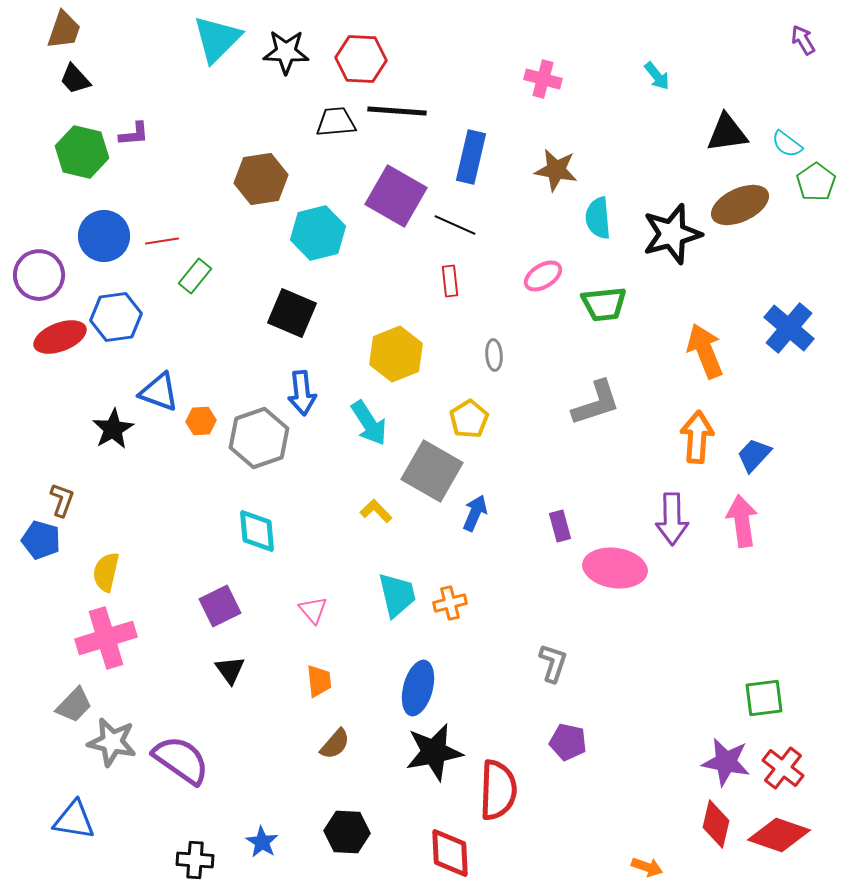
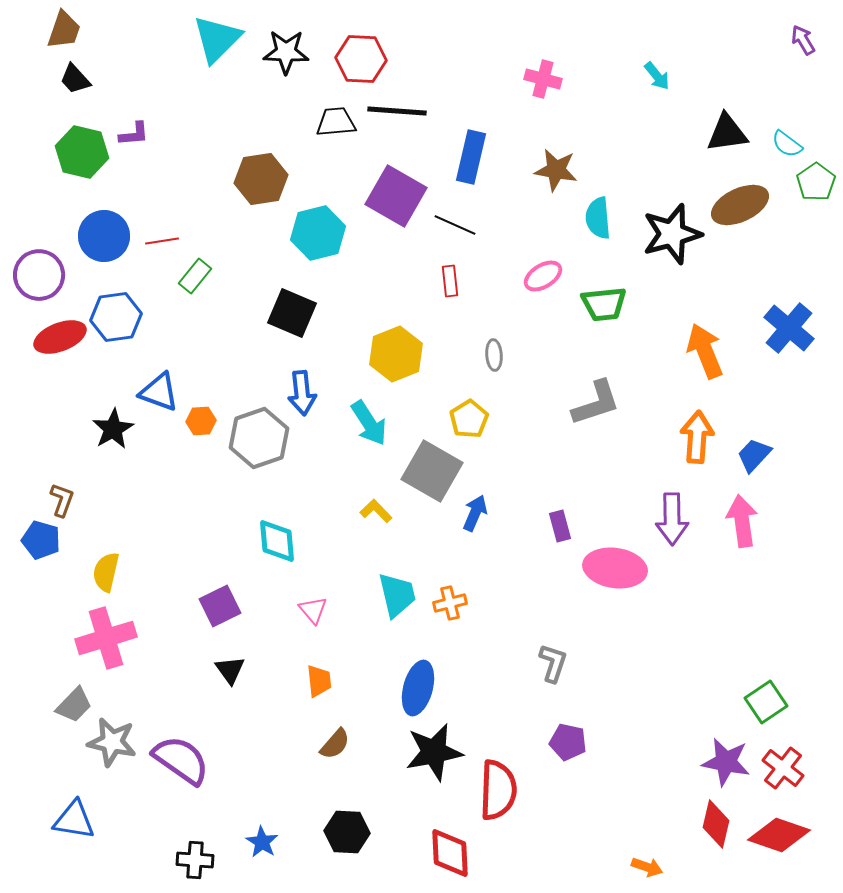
cyan diamond at (257, 531): moved 20 px right, 10 px down
green square at (764, 698): moved 2 px right, 4 px down; rotated 27 degrees counterclockwise
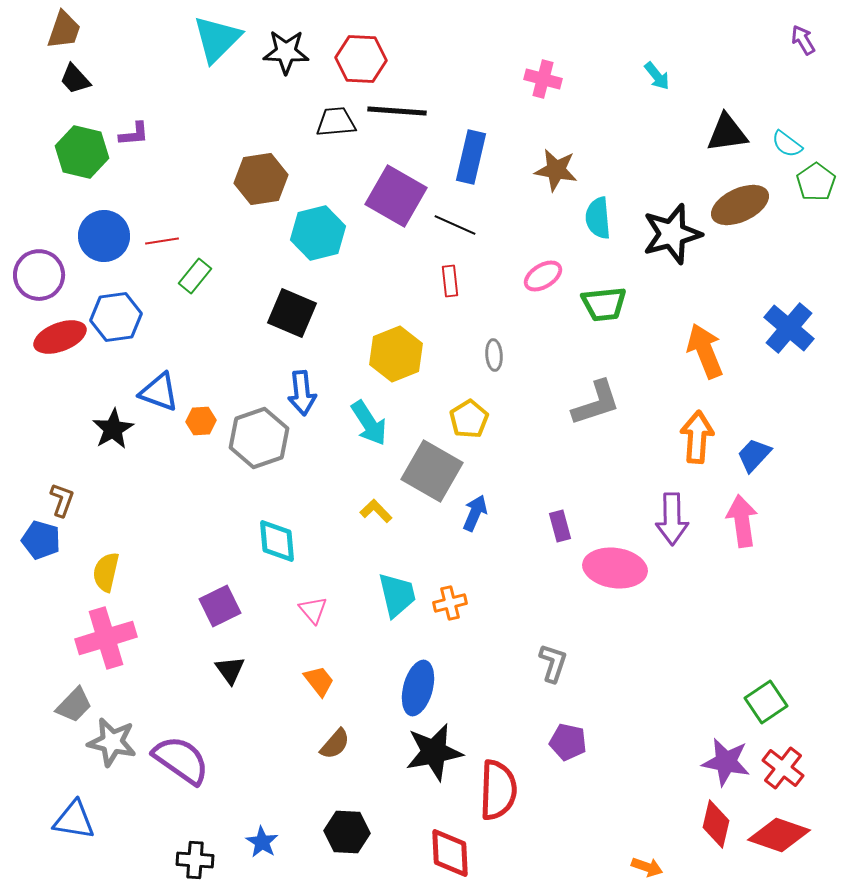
orange trapezoid at (319, 681): rotated 32 degrees counterclockwise
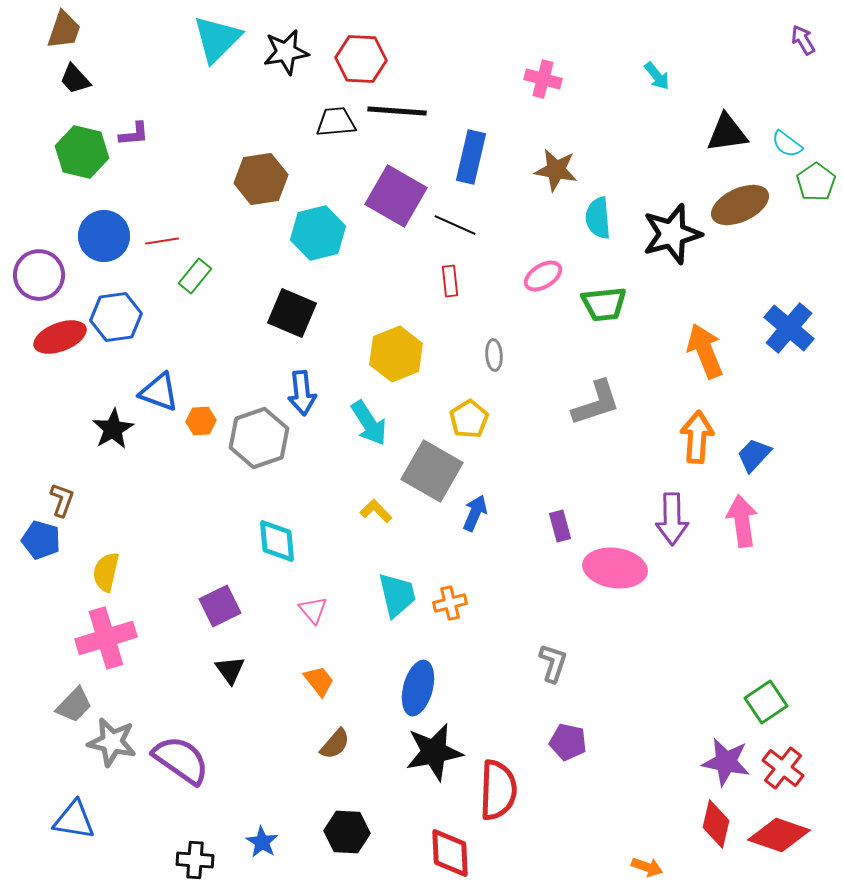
black star at (286, 52): rotated 12 degrees counterclockwise
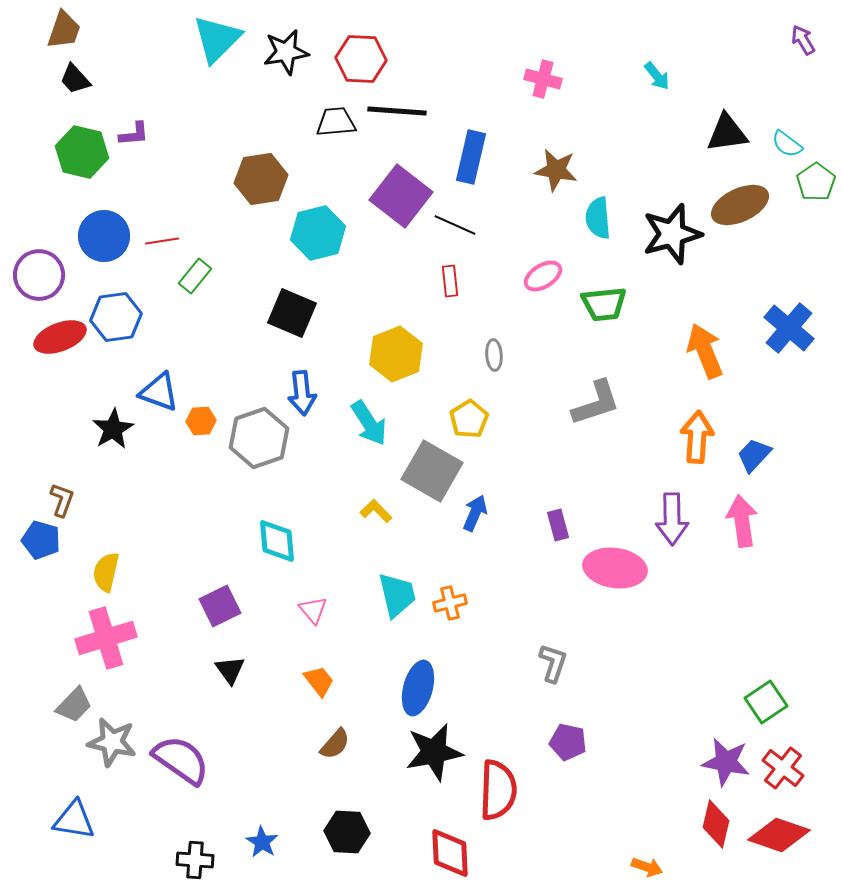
purple square at (396, 196): moved 5 px right; rotated 8 degrees clockwise
purple rectangle at (560, 526): moved 2 px left, 1 px up
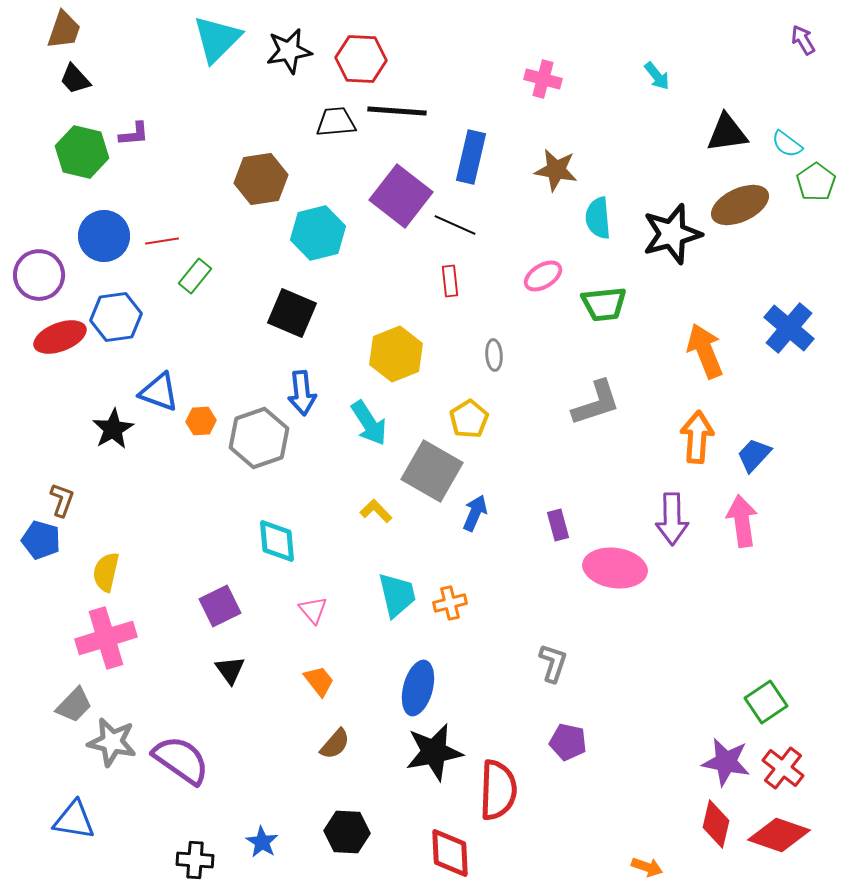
black star at (286, 52): moved 3 px right, 1 px up
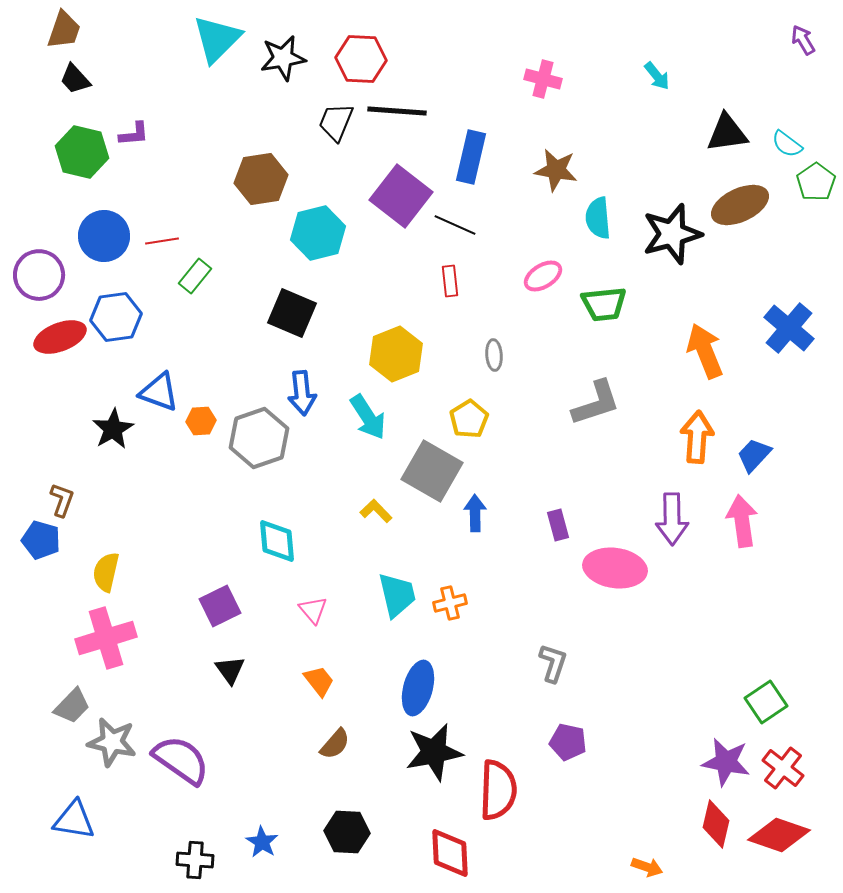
black star at (289, 51): moved 6 px left, 7 px down
black trapezoid at (336, 122): rotated 63 degrees counterclockwise
cyan arrow at (369, 423): moved 1 px left, 6 px up
blue arrow at (475, 513): rotated 24 degrees counterclockwise
gray trapezoid at (74, 705): moved 2 px left, 1 px down
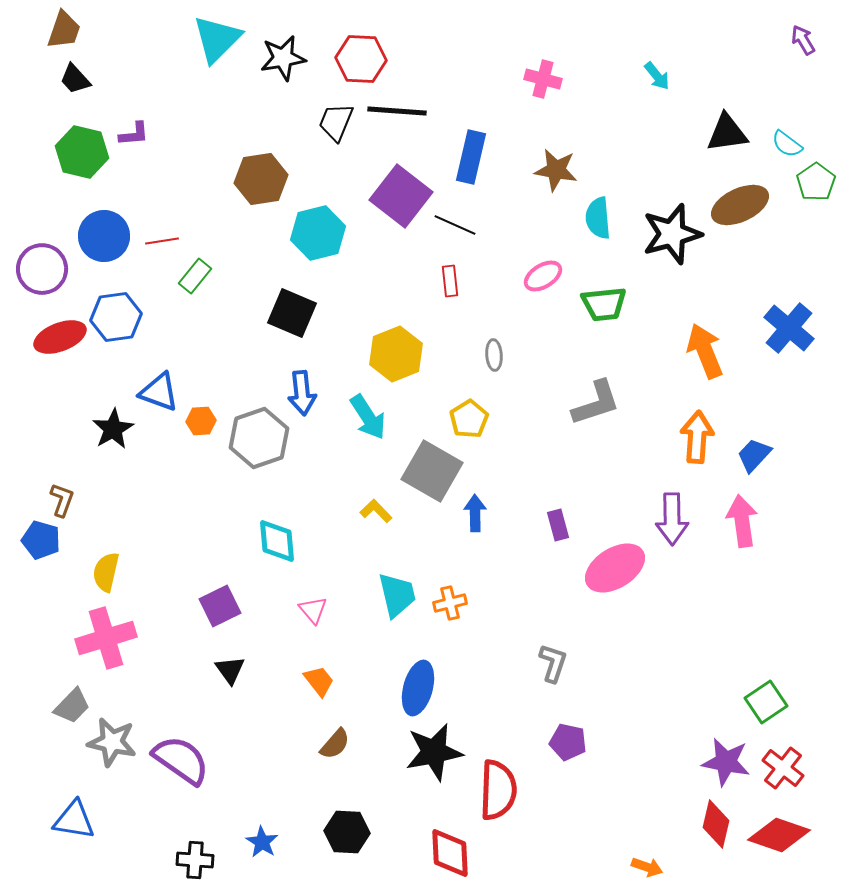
purple circle at (39, 275): moved 3 px right, 6 px up
pink ellipse at (615, 568): rotated 40 degrees counterclockwise
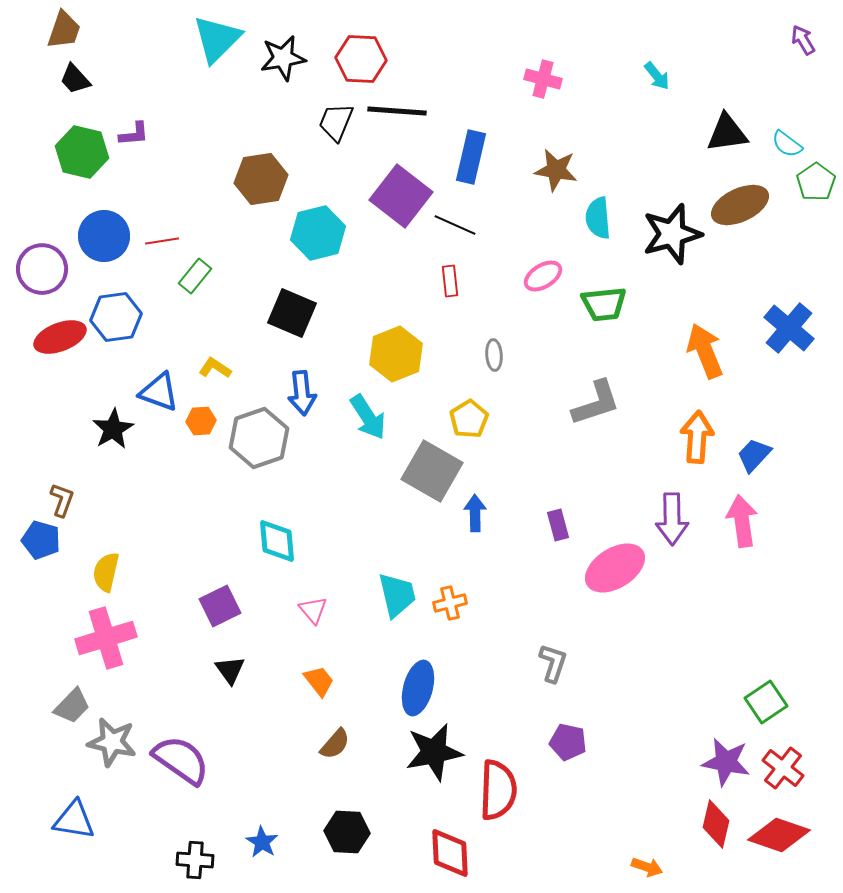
yellow L-shape at (376, 511): moved 161 px left, 143 px up; rotated 12 degrees counterclockwise
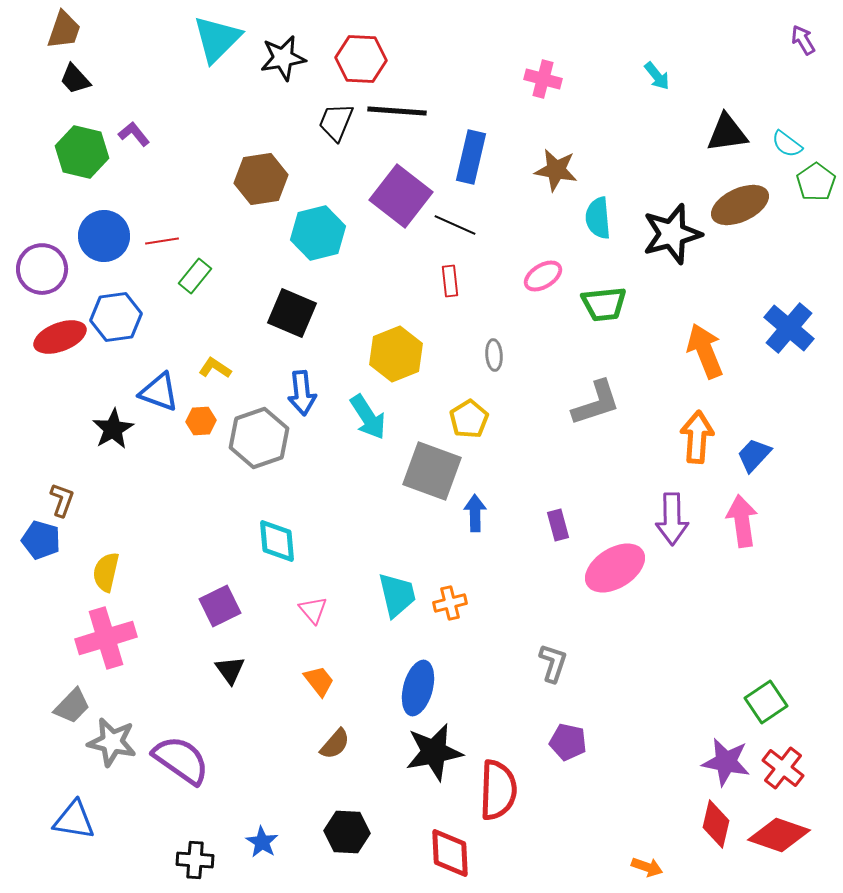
purple L-shape at (134, 134): rotated 124 degrees counterclockwise
gray square at (432, 471): rotated 10 degrees counterclockwise
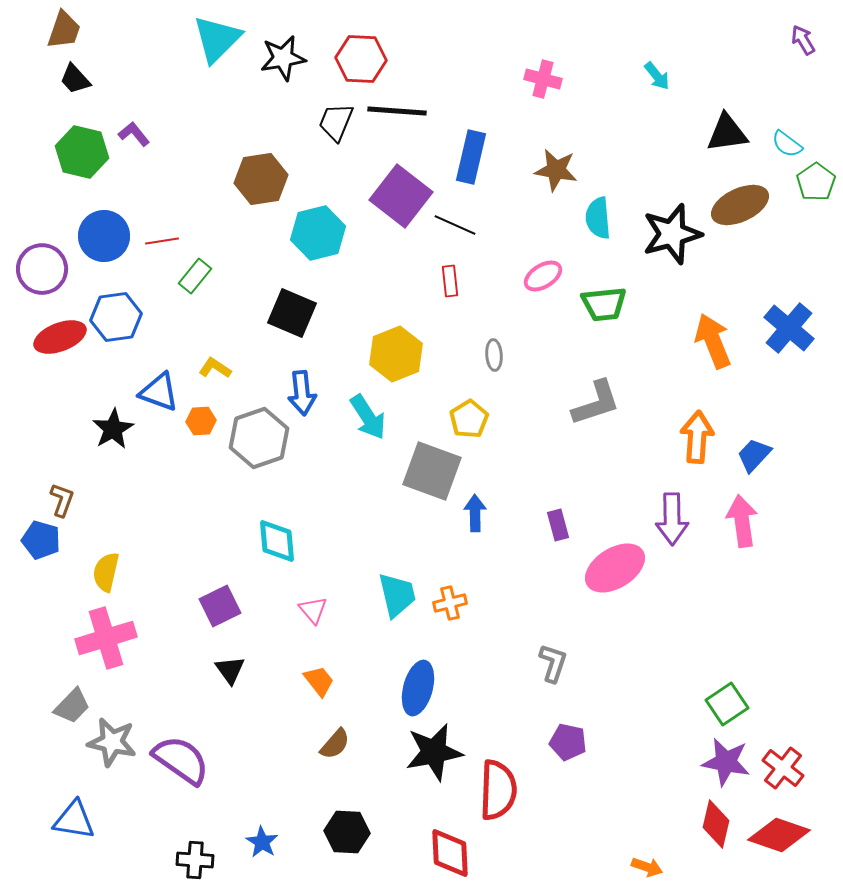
orange arrow at (705, 351): moved 8 px right, 10 px up
green square at (766, 702): moved 39 px left, 2 px down
